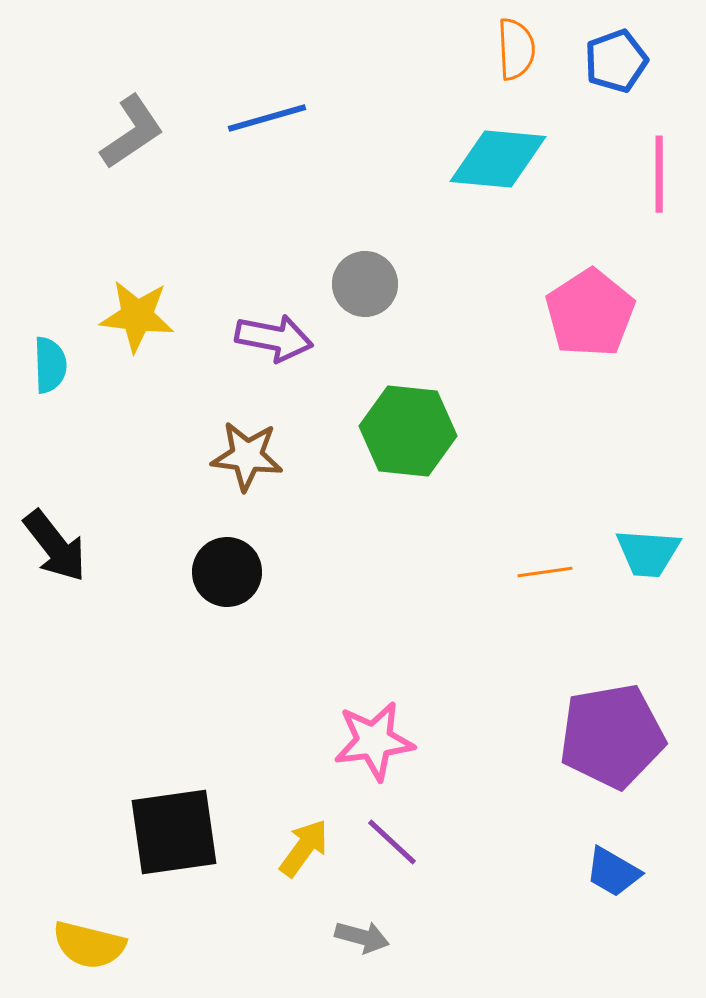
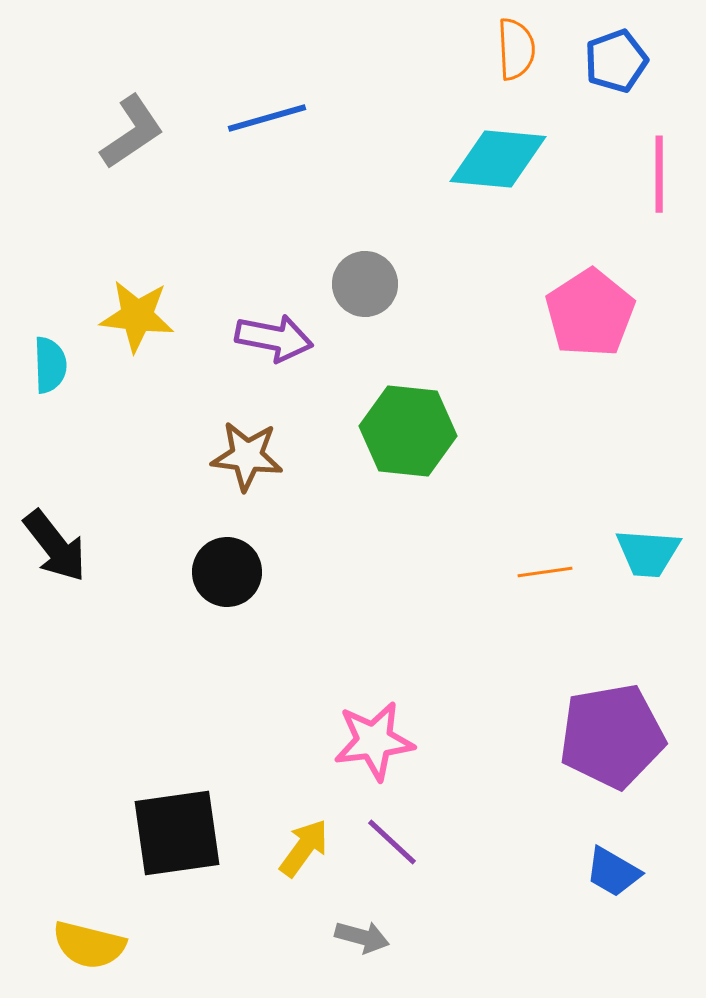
black square: moved 3 px right, 1 px down
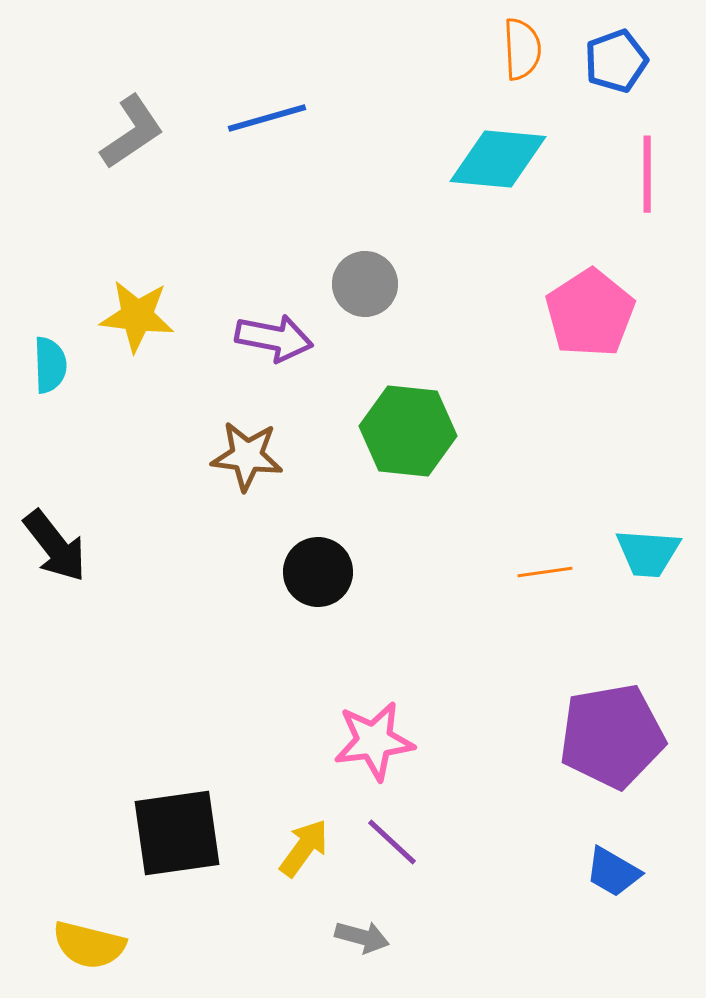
orange semicircle: moved 6 px right
pink line: moved 12 px left
black circle: moved 91 px right
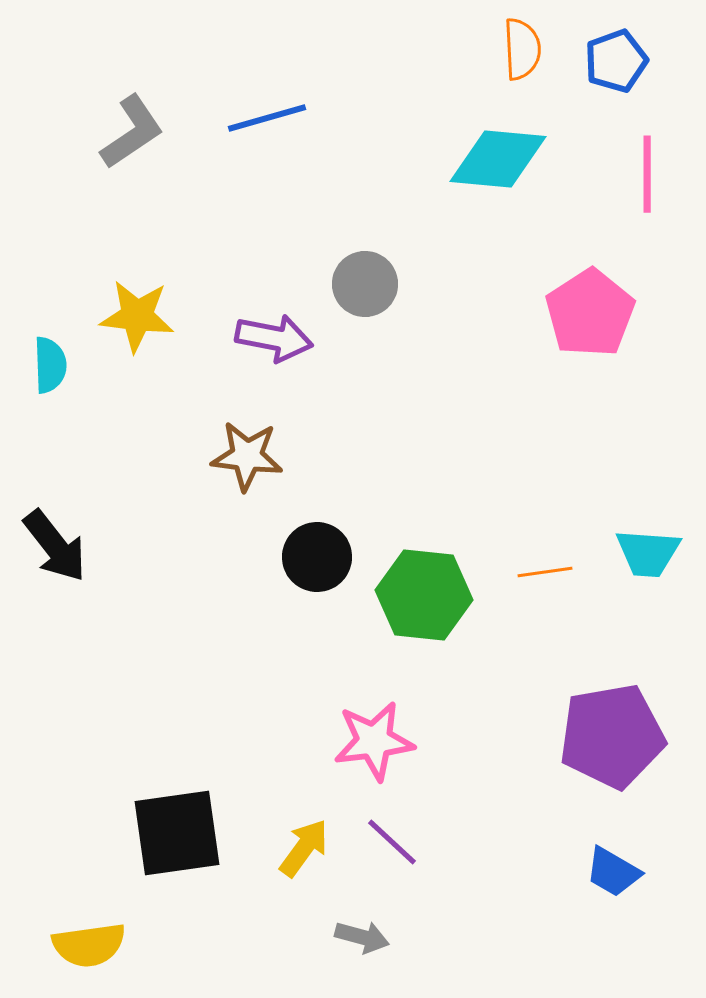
green hexagon: moved 16 px right, 164 px down
black circle: moved 1 px left, 15 px up
yellow semicircle: rotated 22 degrees counterclockwise
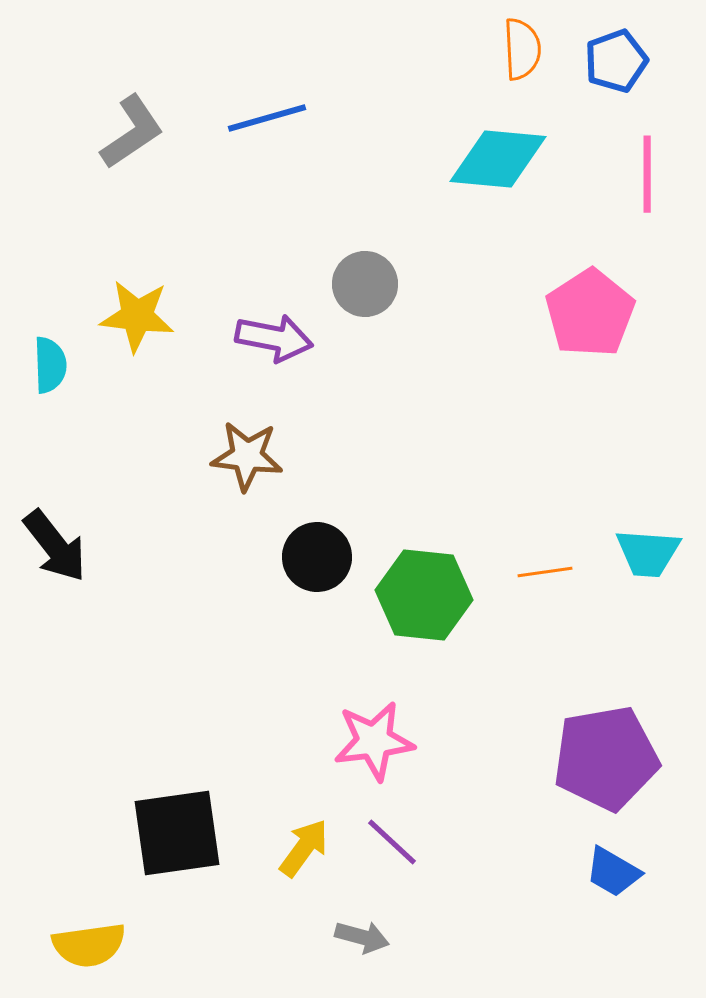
purple pentagon: moved 6 px left, 22 px down
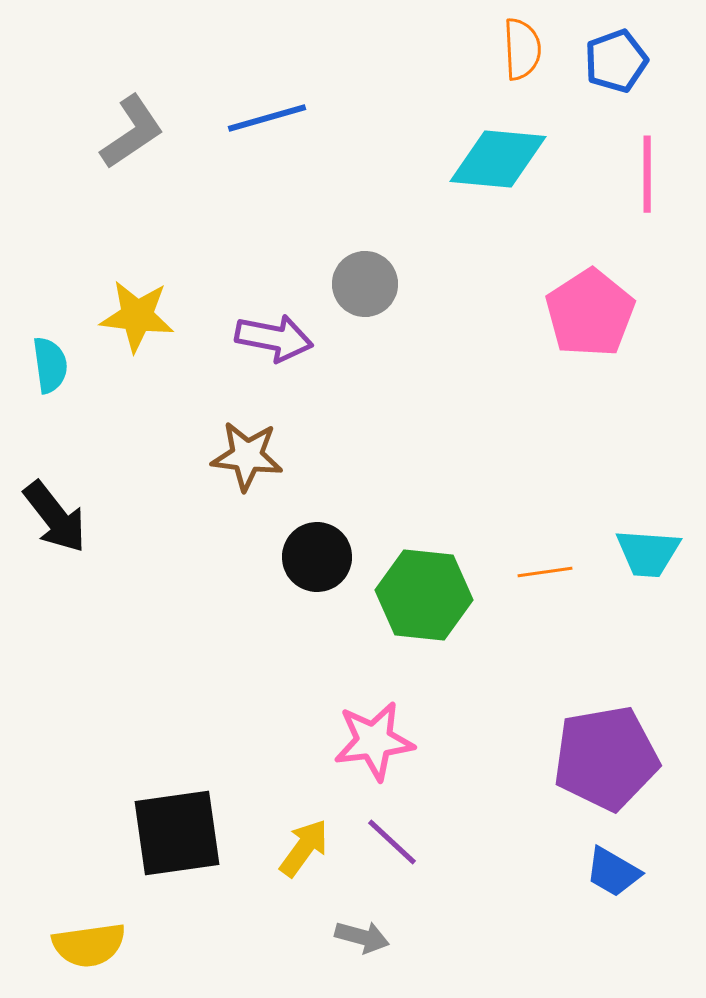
cyan semicircle: rotated 6 degrees counterclockwise
black arrow: moved 29 px up
